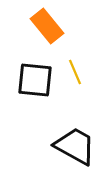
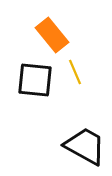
orange rectangle: moved 5 px right, 9 px down
black trapezoid: moved 10 px right
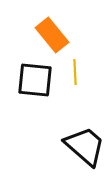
yellow line: rotated 20 degrees clockwise
black trapezoid: rotated 12 degrees clockwise
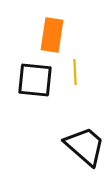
orange rectangle: rotated 48 degrees clockwise
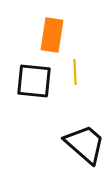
black square: moved 1 px left, 1 px down
black trapezoid: moved 2 px up
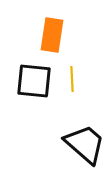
yellow line: moved 3 px left, 7 px down
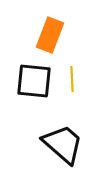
orange rectangle: moved 2 px left; rotated 12 degrees clockwise
black trapezoid: moved 22 px left
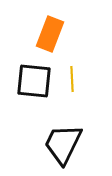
orange rectangle: moved 1 px up
black trapezoid: rotated 105 degrees counterclockwise
